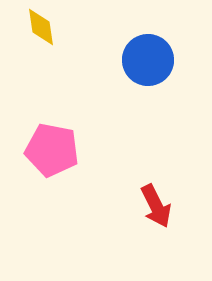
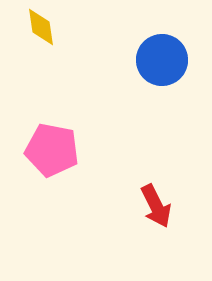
blue circle: moved 14 px right
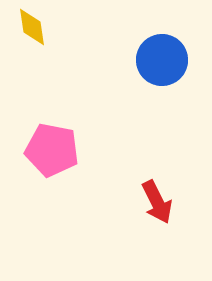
yellow diamond: moved 9 px left
red arrow: moved 1 px right, 4 px up
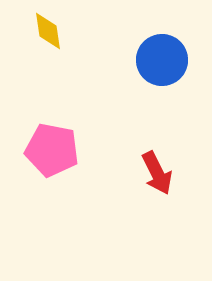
yellow diamond: moved 16 px right, 4 px down
red arrow: moved 29 px up
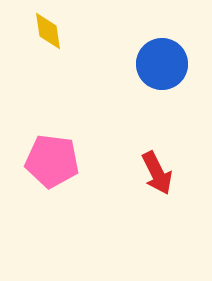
blue circle: moved 4 px down
pink pentagon: moved 11 px down; rotated 4 degrees counterclockwise
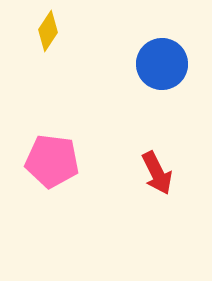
yellow diamond: rotated 42 degrees clockwise
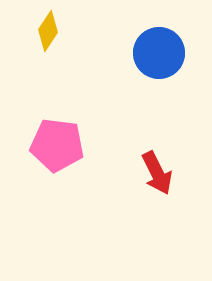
blue circle: moved 3 px left, 11 px up
pink pentagon: moved 5 px right, 16 px up
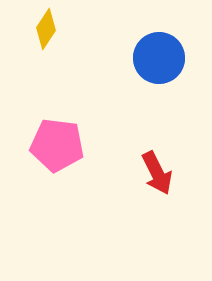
yellow diamond: moved 2 px left, 2 px up
blue circle: moved 5 px down
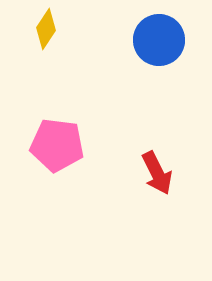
blue circle: moved 18 px up
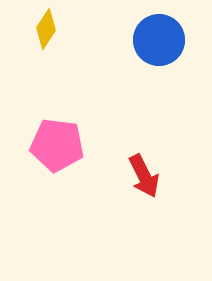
red arrow: moved 13 px left, 3 px down
